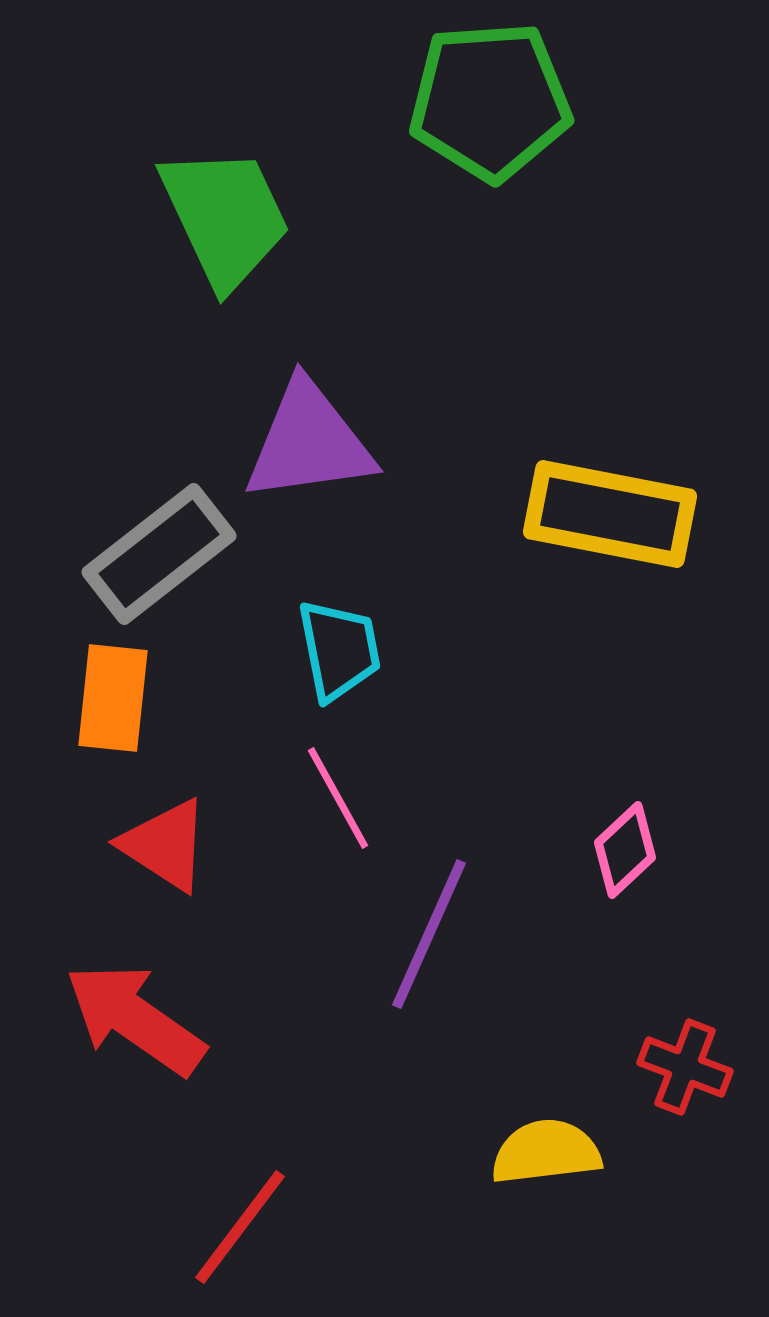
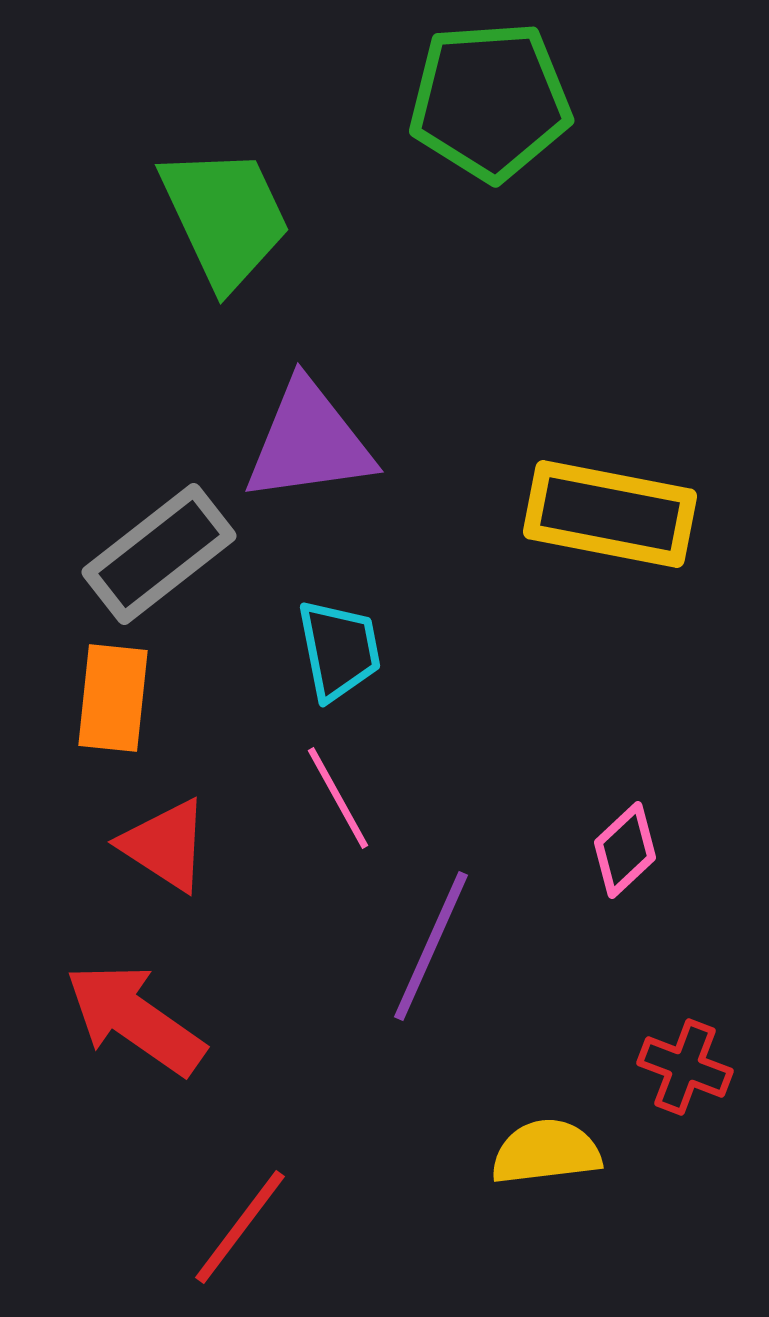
purple line: moved 2 px right, 12 px down
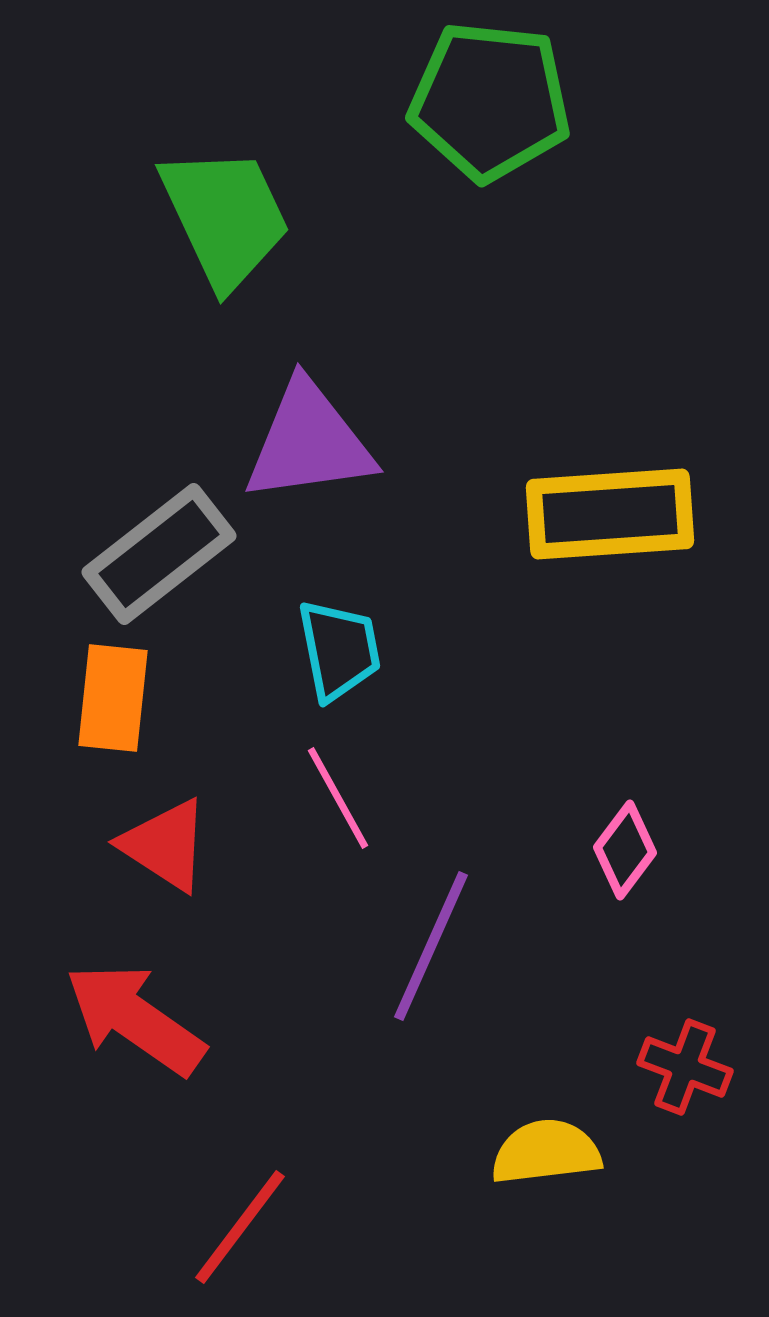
green pentagon: rotated 10 degrees clockwise
yellow rectangle: rotated 15 degrees counterclockwise
pink diamond: rotated 10 degrees counterclockwise
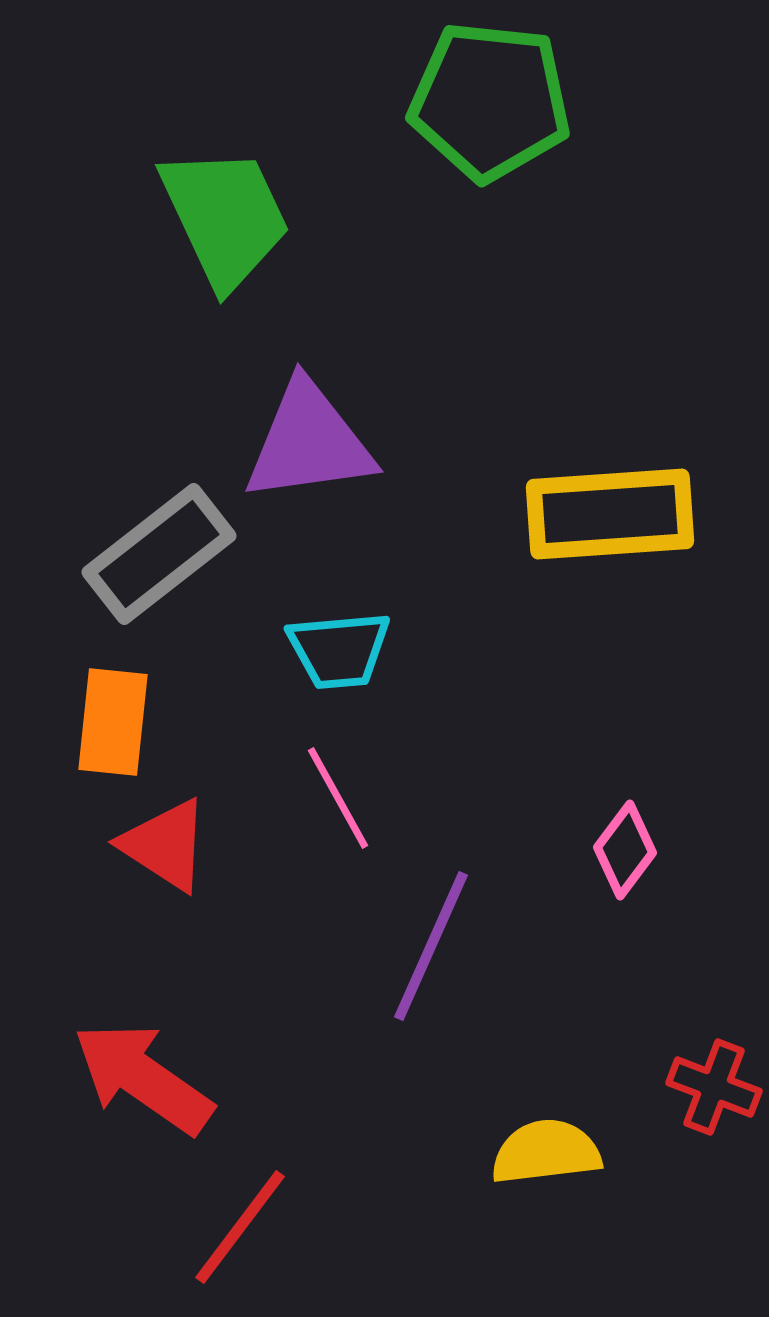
cyan trapezoid: rotated 96 degrees clockwise
orange rectangle: moved 24 px down
red arrow: moved 8 px right, 59 px down
red cross: moved 29 px right, 20 px down
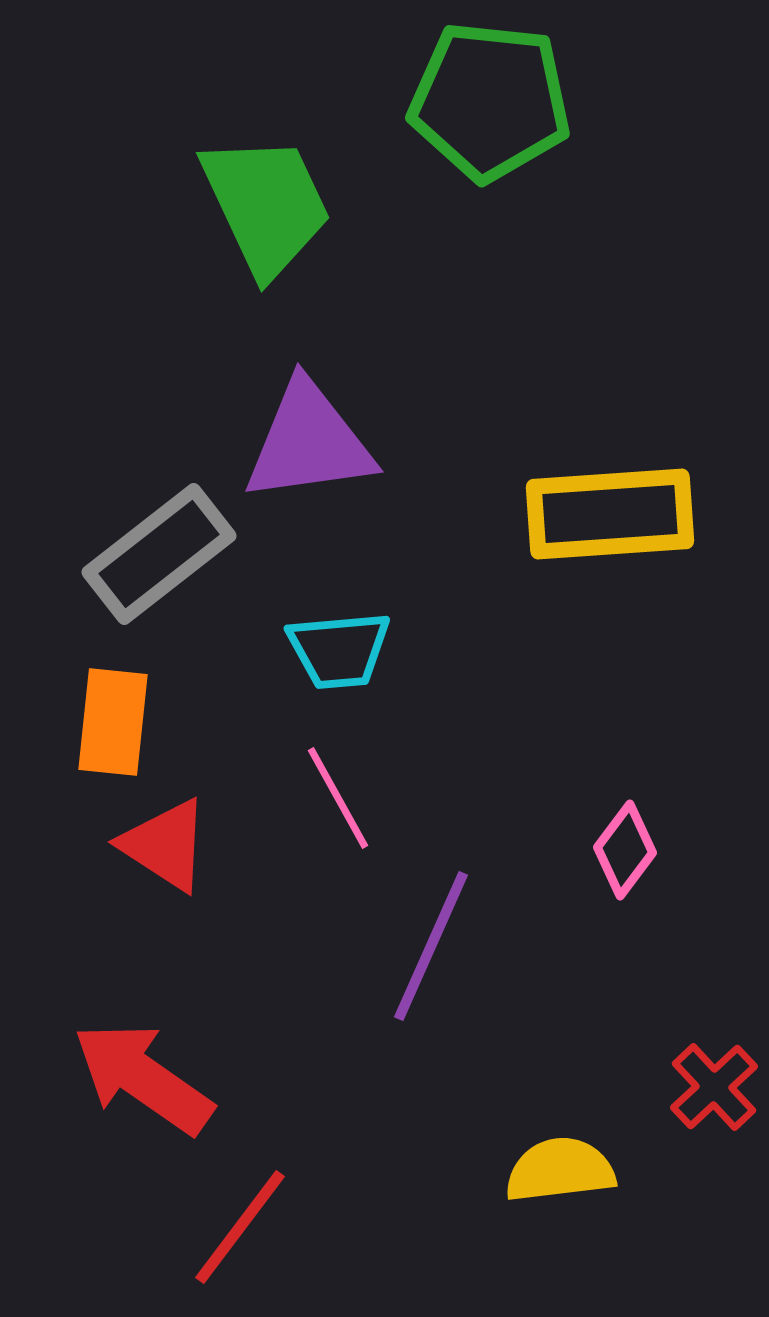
green trapezoid: moved 41 px right, 12 px up
red cross: rotated 26 degrees clockwise
yellow semicircle: moved 14 px right, 18 px down
